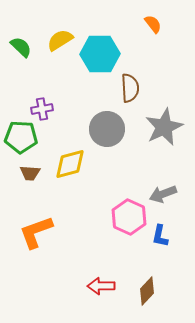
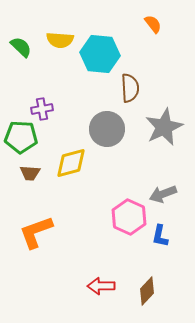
yellow semicircle: rotated 144 degrees counterclockwise
cyan hexagon: rotated 6 degrees clockwise
yellow diamond: moved 1 px right, 1 px up
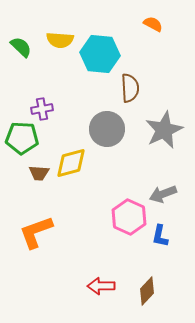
orange semicircle: rotated 24 degrees counterclockwise
gray star: moved 3 px down
green pentagon: moved 1 px right, 1 px down
brown trapezoid: moved 9 px right
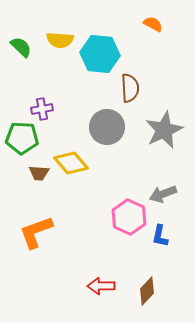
gray circle: moved 2 px up
yellow diamond: rotated 64 degrees clockwise
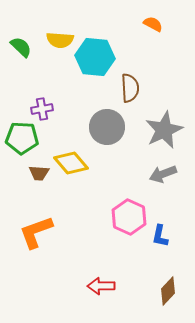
cyan hexagon: moved 5 px left, 3 px down
gray arrow: moved 20 px up
brown diamond: moved 21 px right
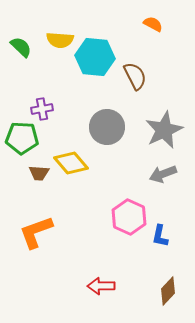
brown semicircle: moved 5 px right, 12 px up; rotated 24 degrees counterclockwise
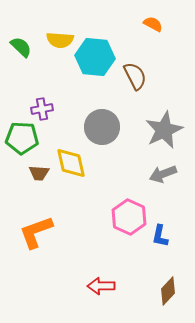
gray circle: moved 5 px left
yellow diamond: rotated 28 degrees clockwise
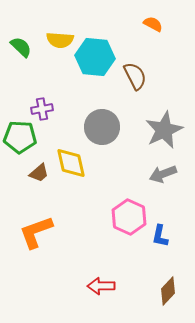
green pentagon: moved 2 px left, 1 px up
brown trapezoid: rotated 45 degrees counterclockwise
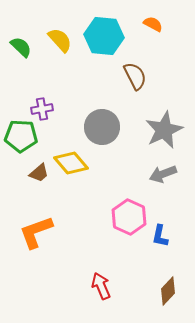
yellow semicircle: rotated 136 degrees counterclockwise
cyan hexagon: moved 9 px right, 21 px up
green pentagon: moved 1 px right, 1 px up
yellow diamond: rotated 28 degrees counterclockwise
red arrow: rotated 68 degrees clockwise
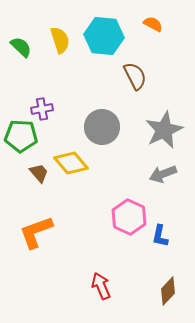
yellow semicircle: rotated 24 degrees clockwise
brown trapezoid: rotated 90 degrees counterclockwise
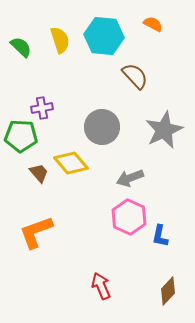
brown semicircle: rotated 16 degrees counterclockwise
purple cross: moved 1 px up
gray arrow: moved 33 px left, 4 px down
